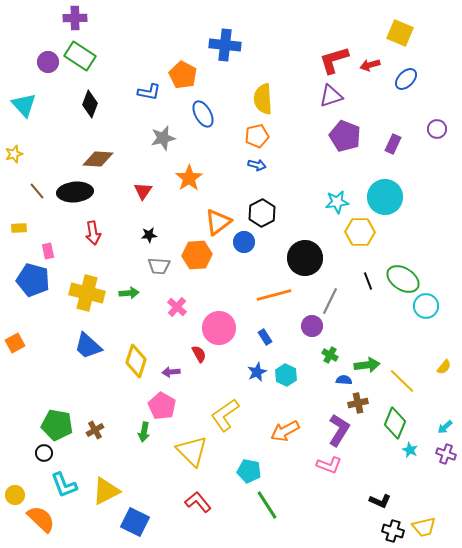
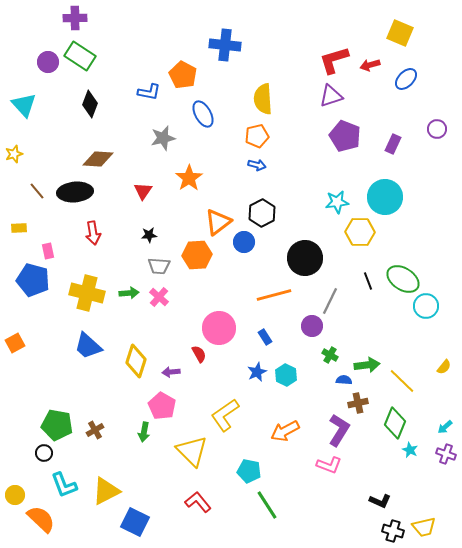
pink cross at (177, 307): moved 18 px left, 10 px up
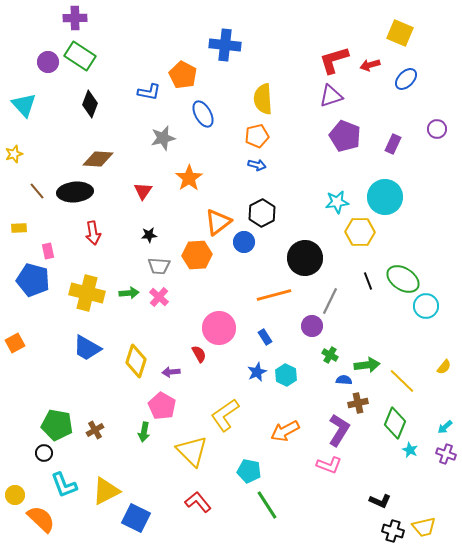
blue trapezoid at (88, 346): moved 1 px left, 2 px down; rotated 12 degrees counterclockwise
blue square at (135, 522): moved 1 px right, 4 px up
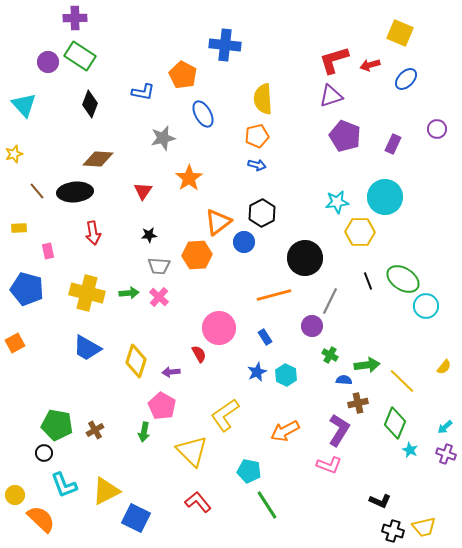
blue L-shape at (149, 92): moved 6 px left
blue pentagon at (33, 280): moved 6 px left, 9 px down
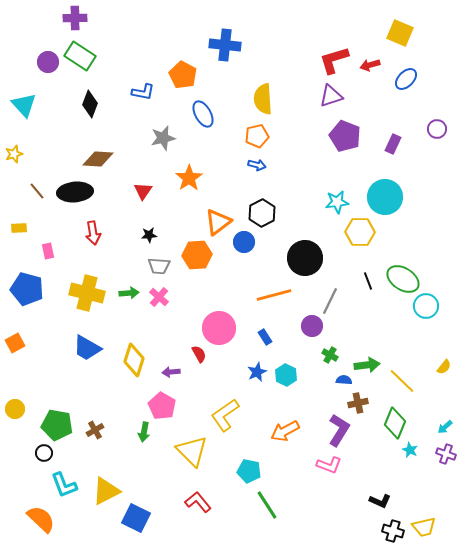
yellow diamond at (136, 361): moved 2 px left, 1 px up
yellow circle at (15, 495): moved 86 px up
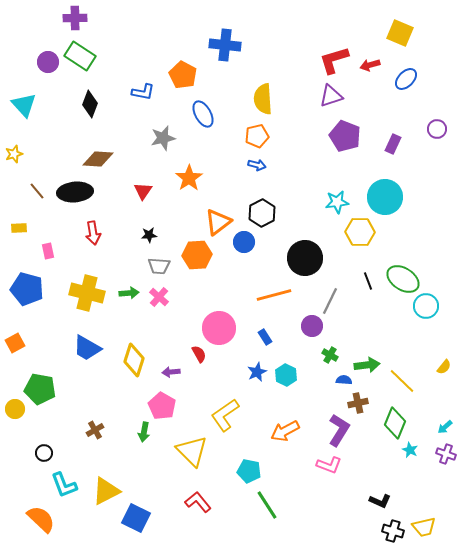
green pentagon at (57, 425): moved 17 px left, 36 px up
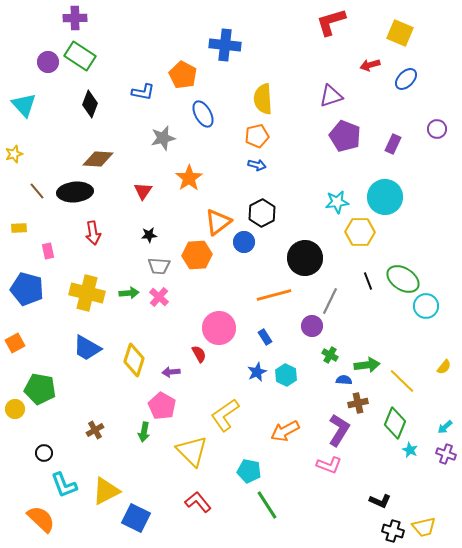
red L-shape at (334, 60): moved 3 px left, 38 px up
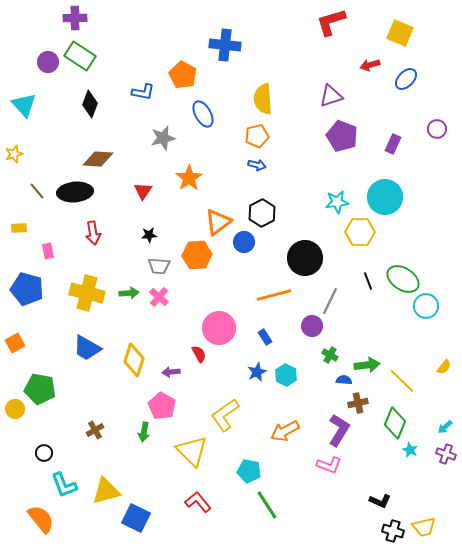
purple pentagon at (345, 136): moved 3 px left
yellow triangle at (106, 491): rotated 12 degrees clockwise
orange semicircle at (41, 519): rotated 8 degrees clockwise
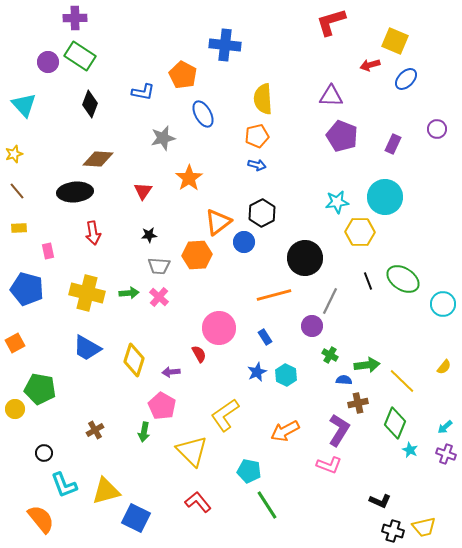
yellow square at (400, 33): moved 5 px left, 8 px down
purple triangle at (331, 96): rotated 20 degrees clockwise
brown line at (37, 191): moved 20 px left
cyan circle at (426, 306): moved 17 px right, 2 px up
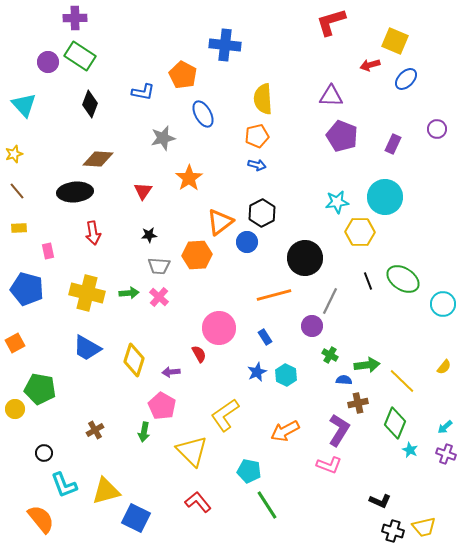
orange triangle at (218, 222): moved 2 px right
blue circle at (244, 242): moved 3 px right
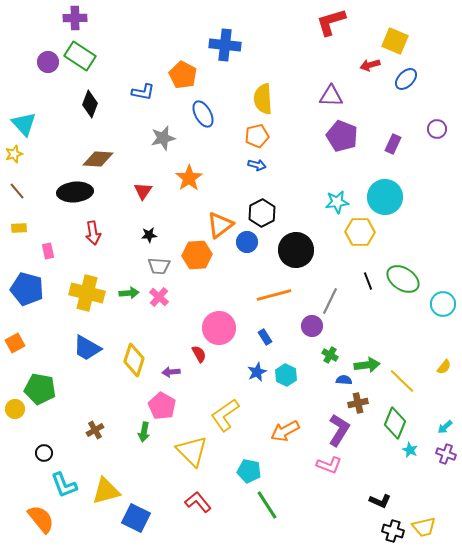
cyan triangle at (24, 105): moved 19 px down
orange triangle at (220, 222): moved 3 px down
black circle at (305, 258): moved 9 px left, 8 px up
